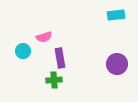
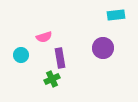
cyan circle: moved 2 px left, 4 px down
purple circle: moved 14 px left, 16 px up
green cross: moved 2 px left, 1 px up; rotated 21 degrees counterclockwise
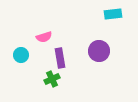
cyan rectangle: moved 3 px left, 1 px up
purple circle: moved 4 px left, 3 px down
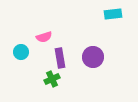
purple circle: moved 6 px left, 6 px down
cyan circle: moved 3 px up
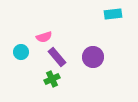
purple rectangle: moved 3 px left, 1 px up; rotated 30 degrees counterclockwise
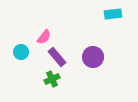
pink semicircle: rotated 35 degrees counterclockwise
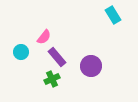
cyan rectangle: moved 1 px down; rotated 66 degrees clockwise
purple circle: moved 2 px left, 9 px down
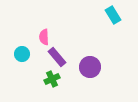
pink semicircle: rotated 140 degrees clockwise
cyan circle: moved 1 px right, 2 px down
purple circle: moved 1 px left, 1 px down
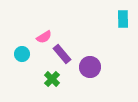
cyan rectangle: moved 10 px right, 4 px down; rotated 30 degrees clockwise
pink semicircle: rotated 119 degrees counterclockwise
purple rectangle: moved 5 px right, 3 px up
green cross: rotated 21 degrees counterclockwise
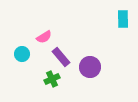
purple rectangle: moved 1 px left, 3 px down
green cross: rotated 21 degrees clockwise
